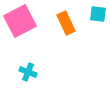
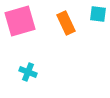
pink square: rotated 12 degrees clockwise
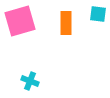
orange rectangle: rotated 25 degrees clockwise
cyan cross: moved 2 px right, 9 px down
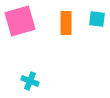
cyan square: moved 1 px left, 5 px down
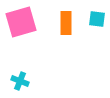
pink square: moved 1 px right, 1 px down
cyan cross: moved 10 px left
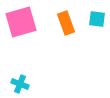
orange rectangle: rotated 20 degrees counterclockwise
cyan cross: moved 3 px down
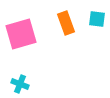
pink square: moved 12 px down
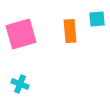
cyan square: rotated 12 degrees counterclockwise
orange rectangle: moved 4 px right, 8 px down; rotated 15 degrees clockwise
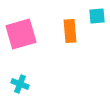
cyan square: moved 3 px up
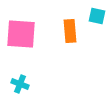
cyan square: rotated 18 degrees clockwise
pink square: rotated 20 degrees clockwise
